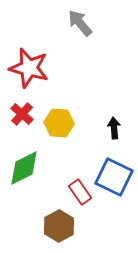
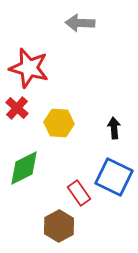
gray arrow: rotated 48 degrees counterclockwise
red cross: moved 5 px left, 6 px up
red rectangle: moved 1 px left, 1 px down
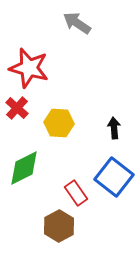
gray arrow: moved 3 px left; rotated 32 degrees clockwise
blue square: rotated 12 degrees clockwise
red rectangle: moved 3 px left
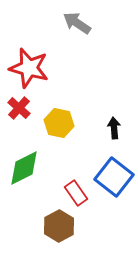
red cross: moved 2 px right
yellow hexagon: rotated 8 degrees clockwise
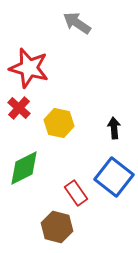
brown hexagon: moved 2 px left, 1 px down; rotated 16 degrees counterclockwise
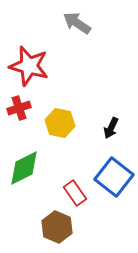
red star: moved 2 px up
red cross: rotated 30 degrees clockwise
yellow hexagon: moved 1 px right
black arrow: moved 3 px left; rotated 150 degrees counterclockwise
red rectangle: moved 1 px left
brown hexagon: rotated 8 degrees clockwise
